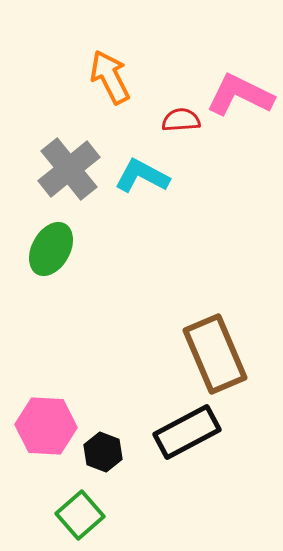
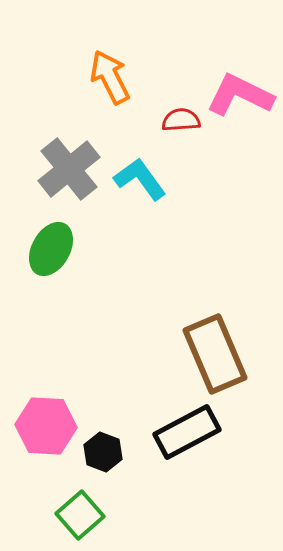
cyan L-shape: moved 2 px left, 3 px down; rotated 26 degrees clockwise
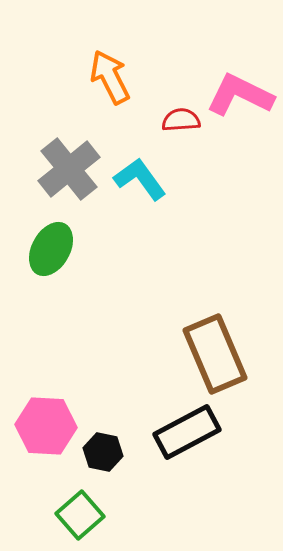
black hexagon: rotated 9 degrees counterclockwise
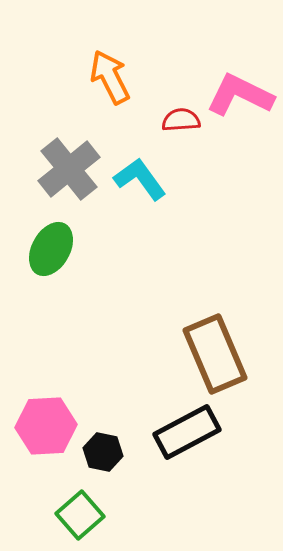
pink hexagon: rotated 6 degrees counterclockwise
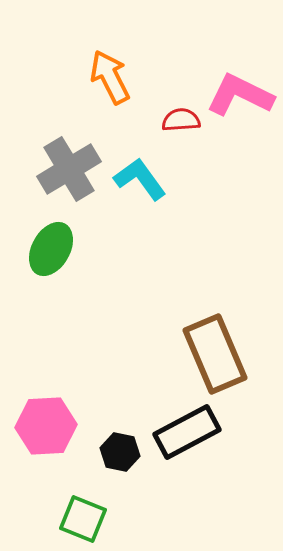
gray cross: rotated 8 degrees clockwise
black hexagon: moved 17 px right
green square: moved 3 px right, 4 px down; rotated 27 degrees counterclockwise
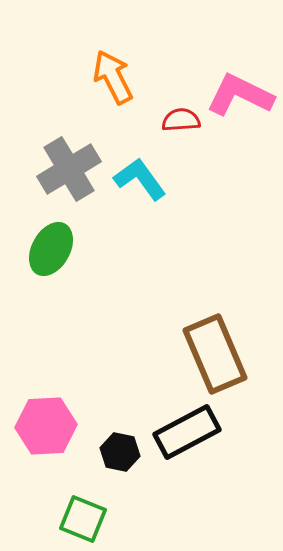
orange arrow: moved 3 px right
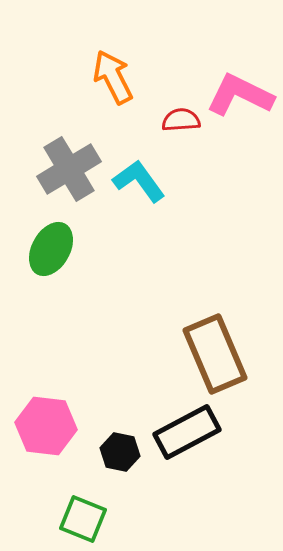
cyan L-shape: moved 1 px left, 2 px down
pink hexagon: rotated 10 degrees clockwise
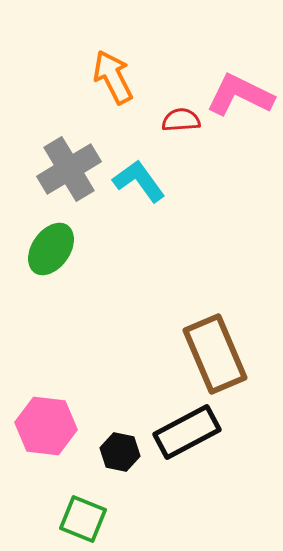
green ellipse: rotated 6 degrees clockwise
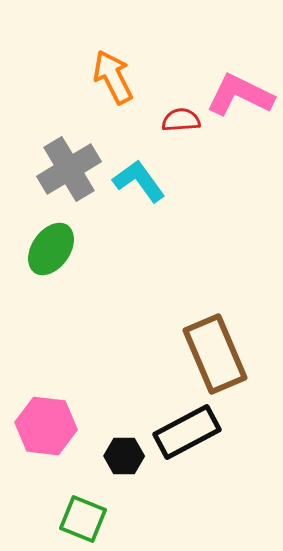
black hexagon: moved 4 px right, 4 px down; rotated 12 degrees counterclockwise
